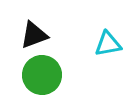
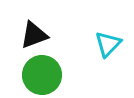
cyan triangle: rotated 36 degrees counterclockwise
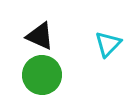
black triangle: moved 6 px right, 1 px down; rotated 44 degrees clockwise
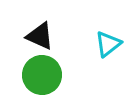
cyan triangle: rotated 8 degrees clockwise
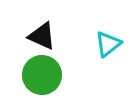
black triangle: moved 2 px right
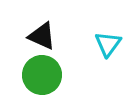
cyan triangle: rotated 16 degrees counterclockwise
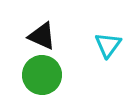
cyan triangle: moved 1 px down
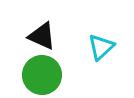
cyan triangle: moved 7 px left, 2 px down; rotated 12 degrees clockwise
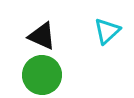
cyan triangle: moved 6 px right, 16 px up
